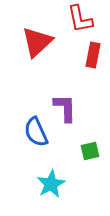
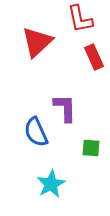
red rectangle: moved 1 px right, 2 px down; rotated 35 degrees counterclockwise
green square: moved 1 px right, 3 px up; rotated 18 degrees clockwise
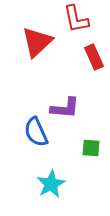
red L-shape: moved 4 px left
purple L-shape: rotated 96 degrees clockwise
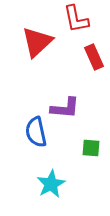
blue semicircle: rotated 12 degrees clockwise
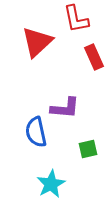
green square: moved 3 px left, 1 px down; rotated 18 degrees counterclockwise
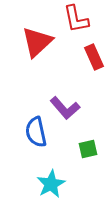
purple L-shape: rotated 44 degrees clockwise
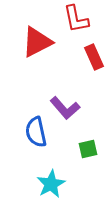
red triangle: rotated 16 degrees clockwise
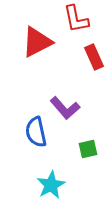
cyan star: moved 1 px down
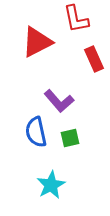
red rectangle: moved 2 px down
purple L-shape: moved 6 px left, 7 px up
green square: moved 18 px left, 11 px up
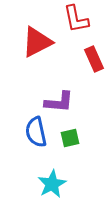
purple L-shape: moved 1 px down; rotated 44 degrees counterclockwise
cyan star: moved 1 px right, 1 px up
